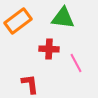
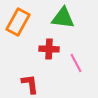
orange rectangle: moved 1 px down; rotated 24 degrees counterclockwise
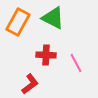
green triangle: moved 10 px left; rotated 20 degrees clockwise
red cross: moved 3 px left, 6 px down
red L-shape: rotated 60 degrees clockwise
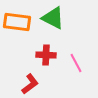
orange rectangle: moved 1 px left; rotated 68 degrees clockwise
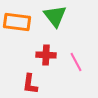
green triangle: moved 2 px right, 2 px up; rotated 25 degrees clockwise
pink line: moved 1 px up
red L-shape: rotated 135 degrees clockwise
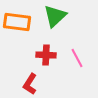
green triangle: rotated 25 degrees clockwise
pink line: moved 1 px right, 4 px up
red L-shape: rotated 25 degrees clockwise
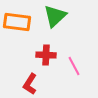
pink line: moved 3 px left, 8 px down
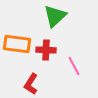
orange rectangle: moved 22 px down
red cross: moved 5 px up
red L-shape: moved 1 px right
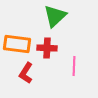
red cross: moved 1 px right, 2 px up
pink line: rotated 30 degrees clockwise
red L-shape: moved 5 px left, 11 px up
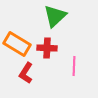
orange rectangle: rotated 24 degrees clockwise
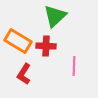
orange rectangle: moved 1 px right, 3 px up
red cross: moved 1 px left, 2 px up
red L-shape: moved 2 px left, 1 px down
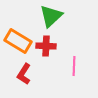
green triangle: moved 4 px left
